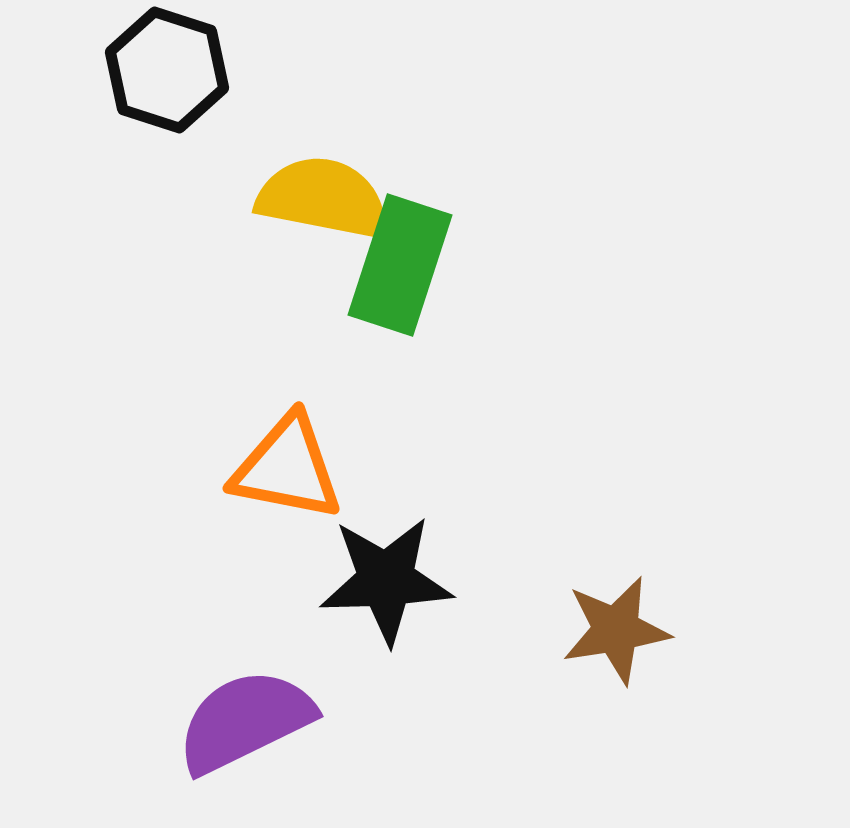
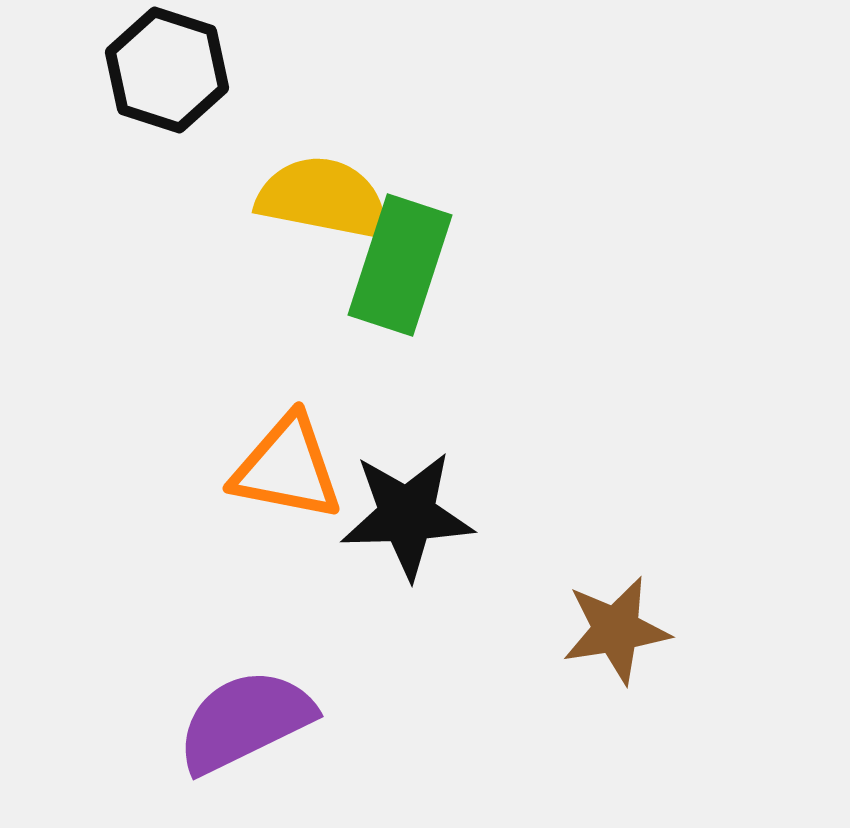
black star: moved 21 px right, 65 px up
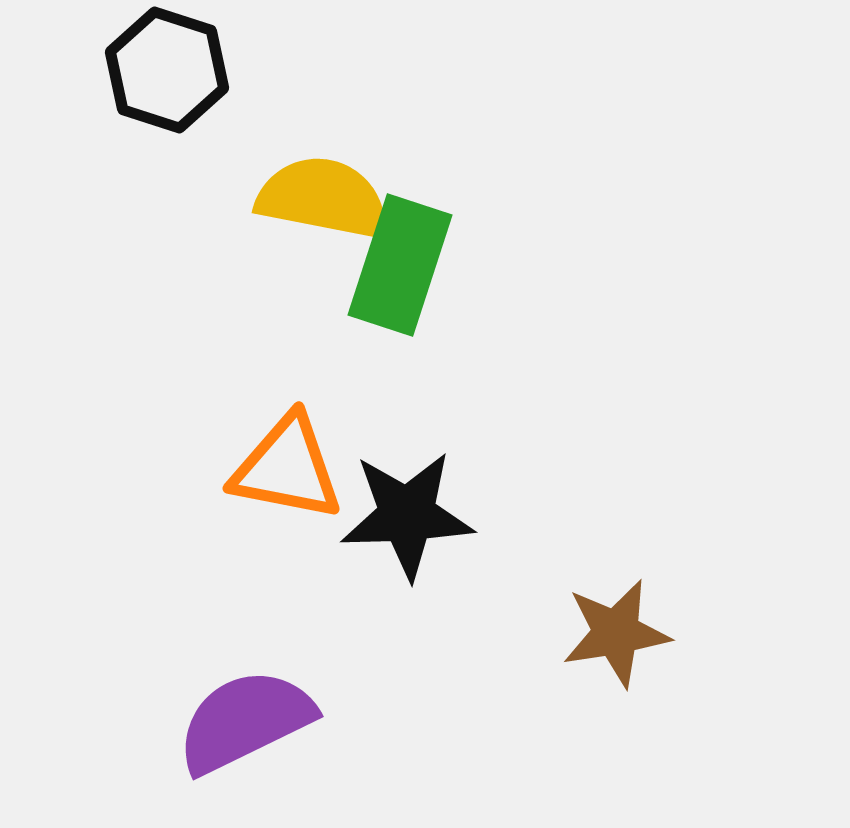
brown star: moved 3 px down
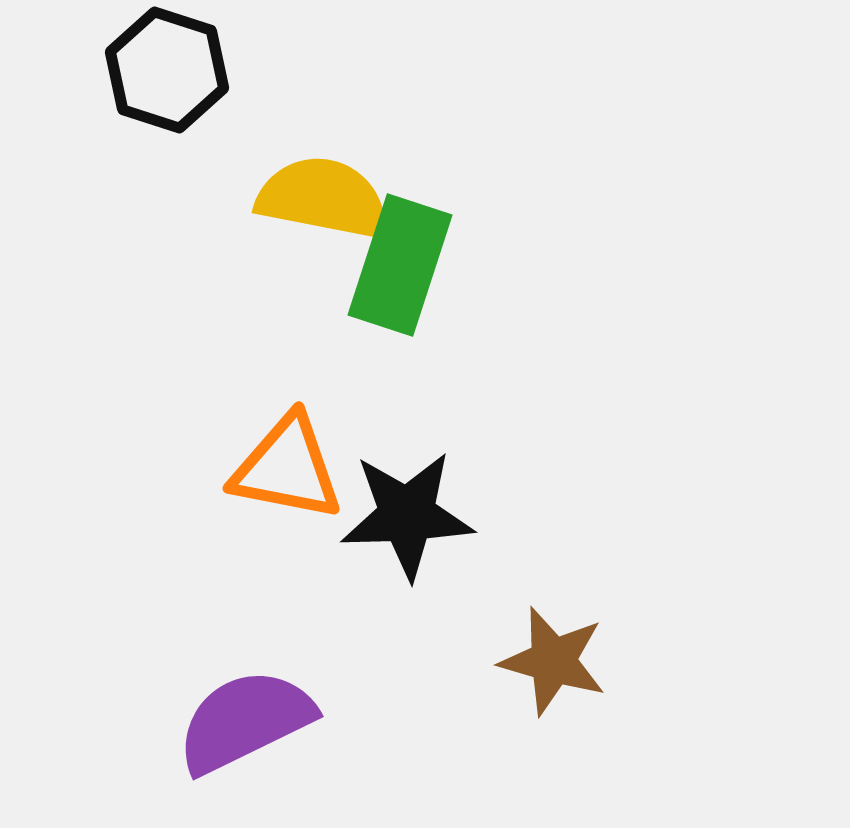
brown star: moved 63 px left, 28 px down; rotated 25 degrees clockwise
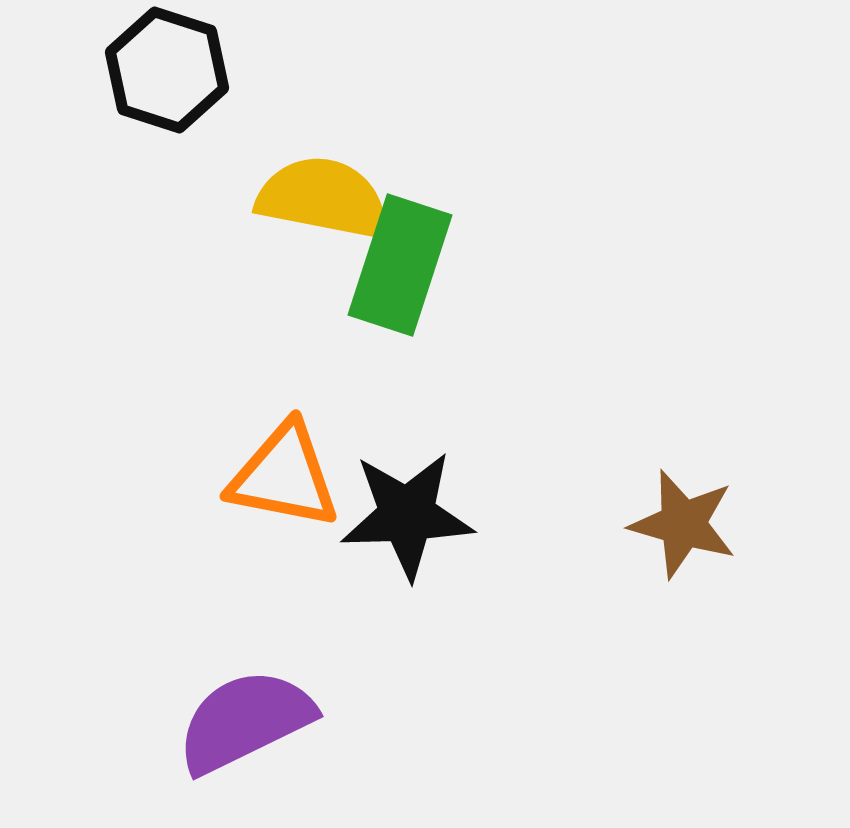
orange triangle: moved 3 px left, 8 px down
brown star: moved 130 px right, 137 px up
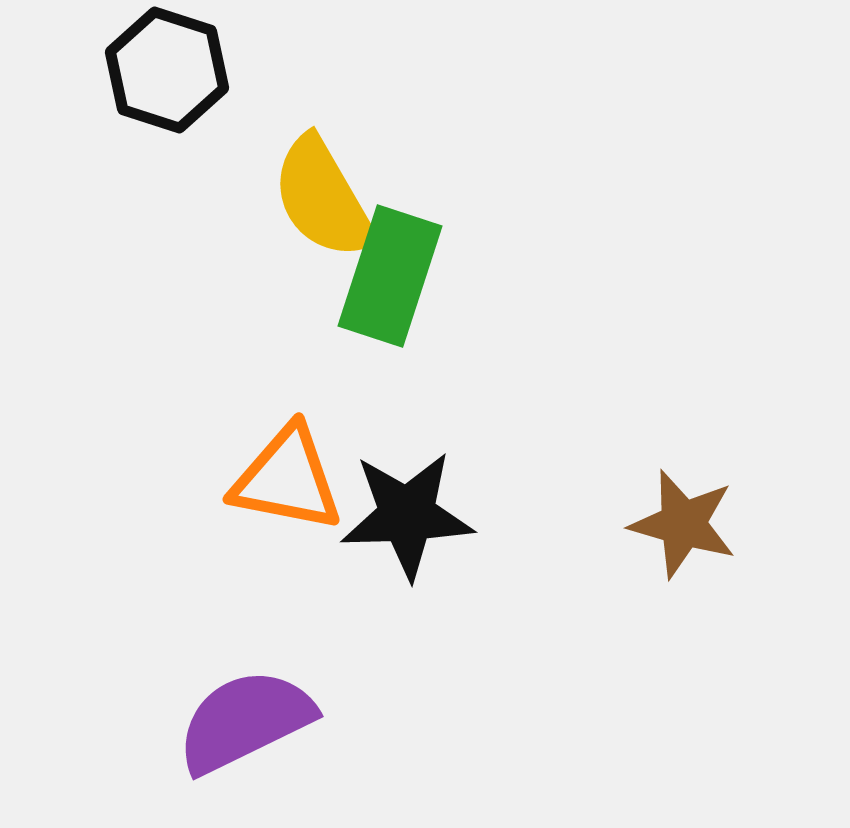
yellow semicircle: rotated 131 degrees counterclockwise
green rectangle: moved 10 px left, 11 px down
orange triangle: moved 3 px right, 3 px down
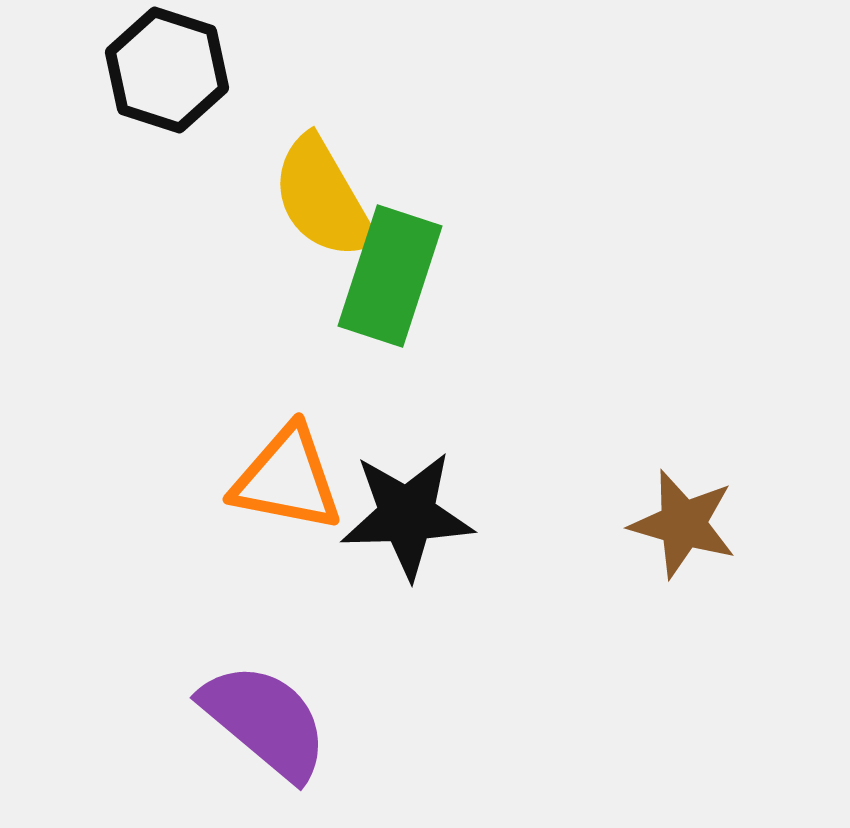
purple semicircle: moved 20 px right; rotated 66 degrees clockwise
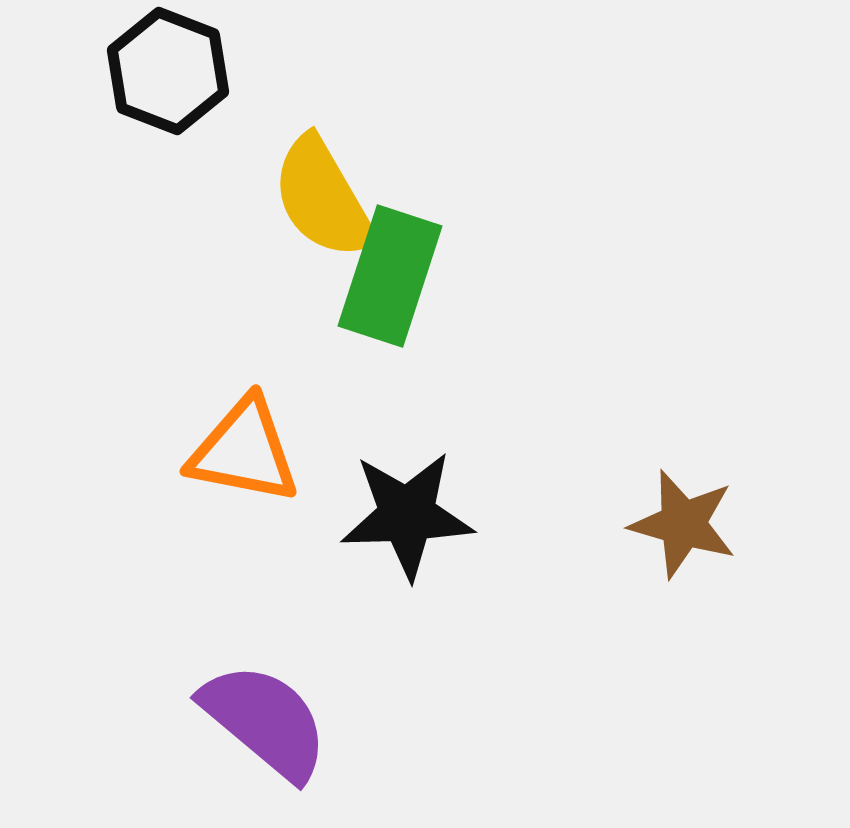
black hexagon: moved 1 px right, 1 px down; rotated 3 degrees clockwise
orange triangle: moved 43 px left, 28 px up
